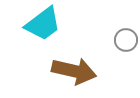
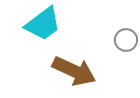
brown arrow: rotated 12 degrees clockwise
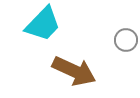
cyan trapezoid: rotated 9 degrees counterclockwise
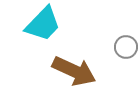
gray circle: moved 7 px down
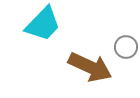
brown arrow: moved 16 px right, 4 px up
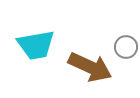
cyan trapezoid: moved 7 px left, 21 px down; rotated 36 degrees clockwise
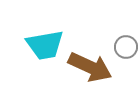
cyan trapezoid: moved 9 px right
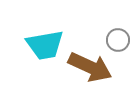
gray circle: moved 8 px left, 7 px up
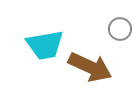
gray circle: moved 2 px right, 11 px up
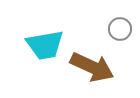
brown arrow: moved 2 px right
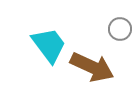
cyan trapezoid: moved 4 px right; rotated 117 degrees counterclockwise
